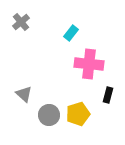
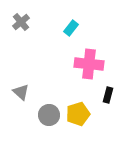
cyan rectangle: moved 5 px up
gray triangle: moved 3 px left, 2 px up
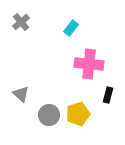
gray triangle: moved 2 px down
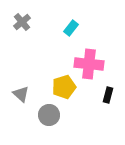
gray cross: moved 1 px right
yellow pentagon: moved 14 px left, 27 px up
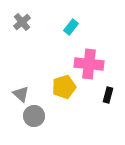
cyan rectangle: moved 1 px up
gray circle: moved 15 px left, 1 px down
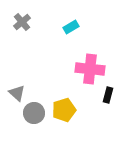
cyan rectangle: rotated 21 degrees clockwise
pink cross: moved 1 px right, 5 px down
yellow pentagon: moved 23 px down
gray triangle: moved 4 px left, 1 px up
gray circle: moved 3 px up
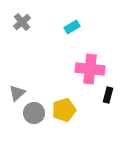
cyan rectangle: moved 1 px right
gray triangle: rotated 36 degrees clockwise
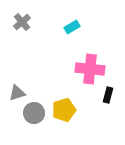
gray triangle: rotated 24 degrees clockwise
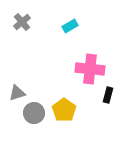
cyan rectangle: moved 2 px left, 1 px up
yellow pentagon: rotated 20 degrees counterclockwise
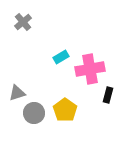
gray cross: moved 1 px right
cyan rectangle: moved 9 px left, 31 px down
pink cross: rotated 16 degrees counterclockwise
yellow pentagon: moved 1 px right
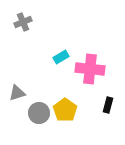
gray cross: rotated 18 degrees clockwise
pink cross: rotated 16 degrees clockwise
black rectangle: moved 10 px down
gray circle: moved 5 px right
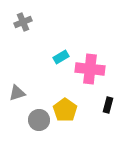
gray circle: moved 7 px down
